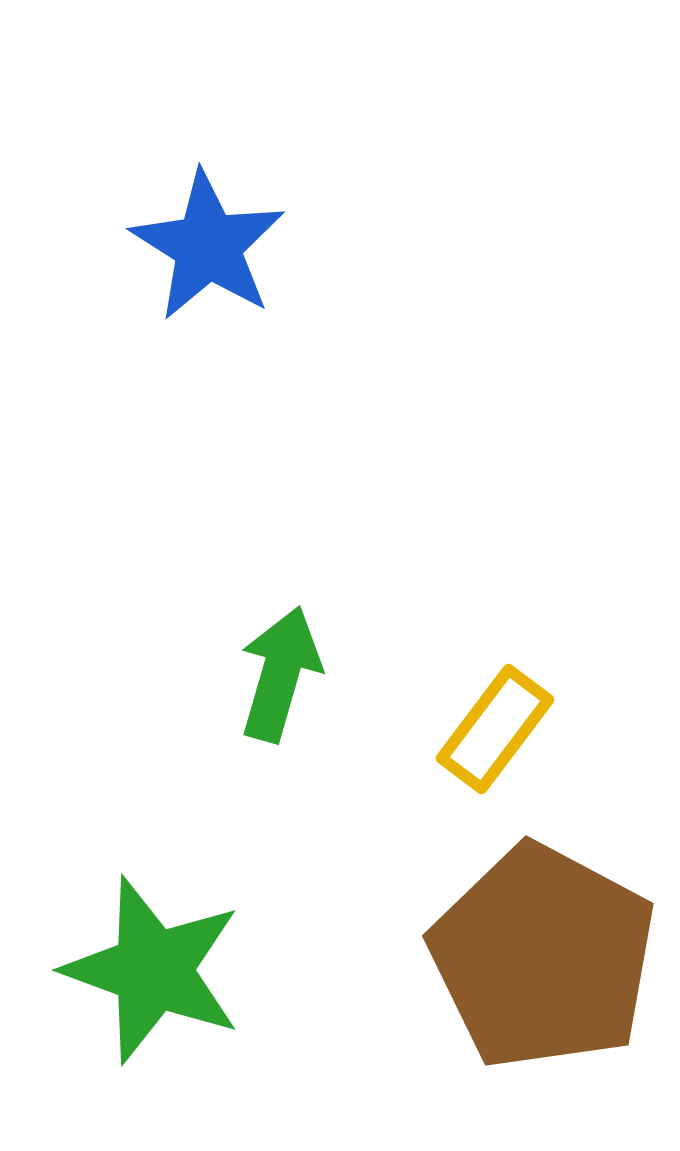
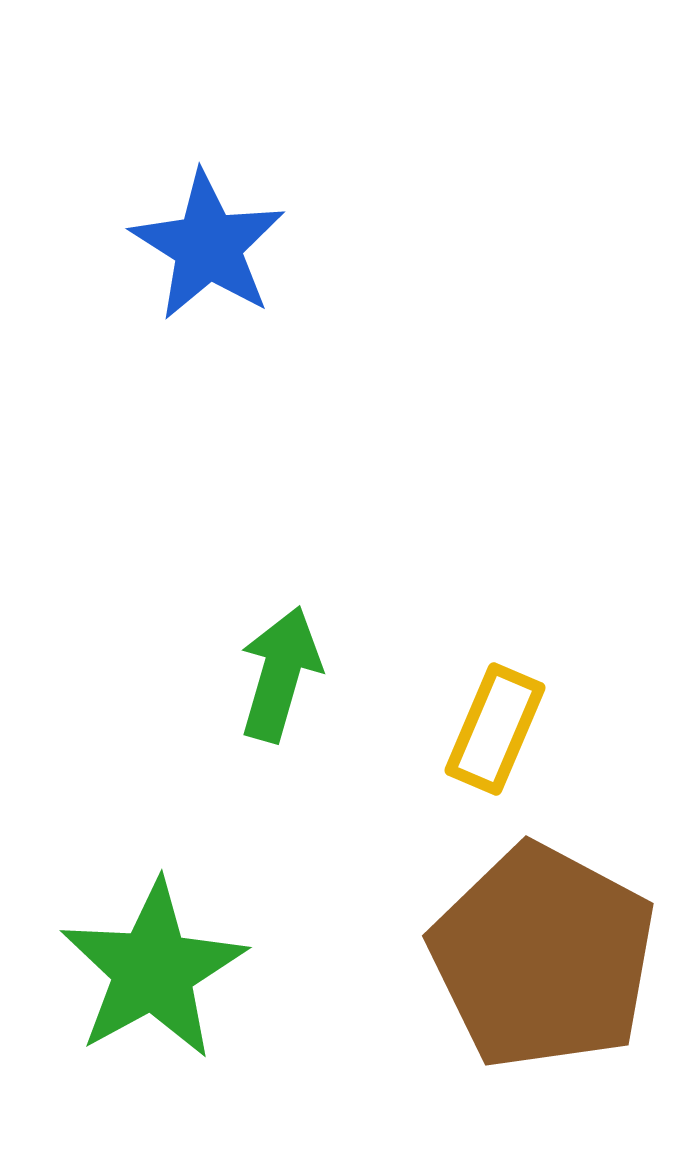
yellow rectangle: rotated 14 degrees counterclockwise
green star: rotated 23 degrees clockwise
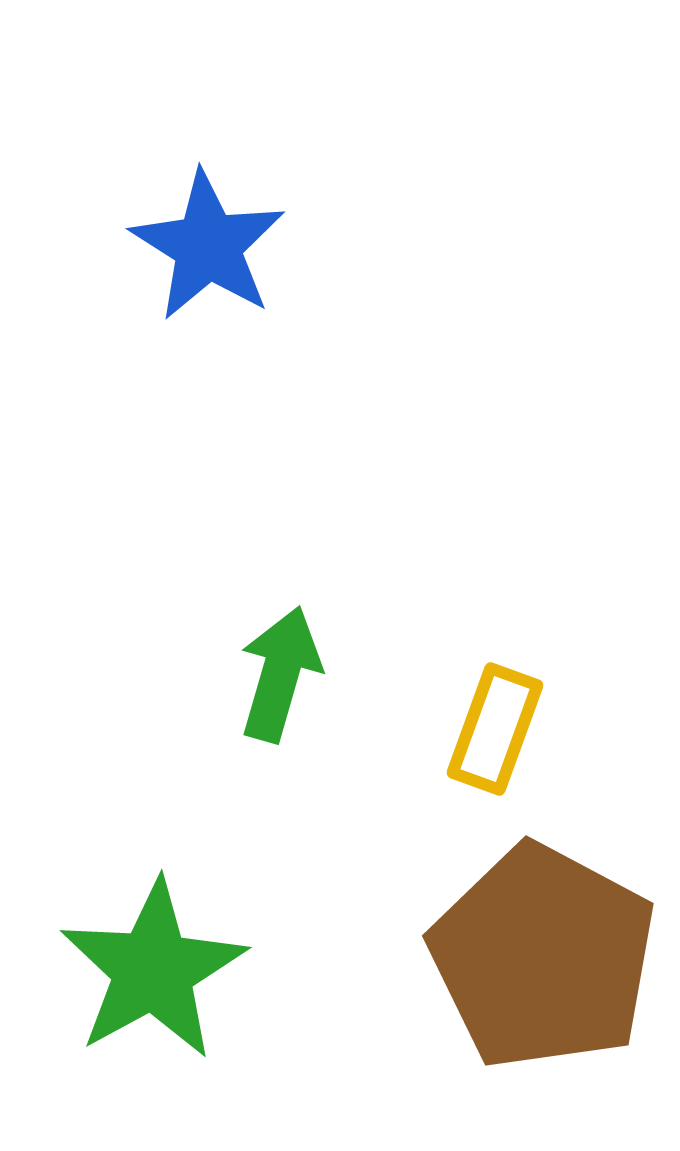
yellow rectangle: rotated 3 degrees counterclockwise
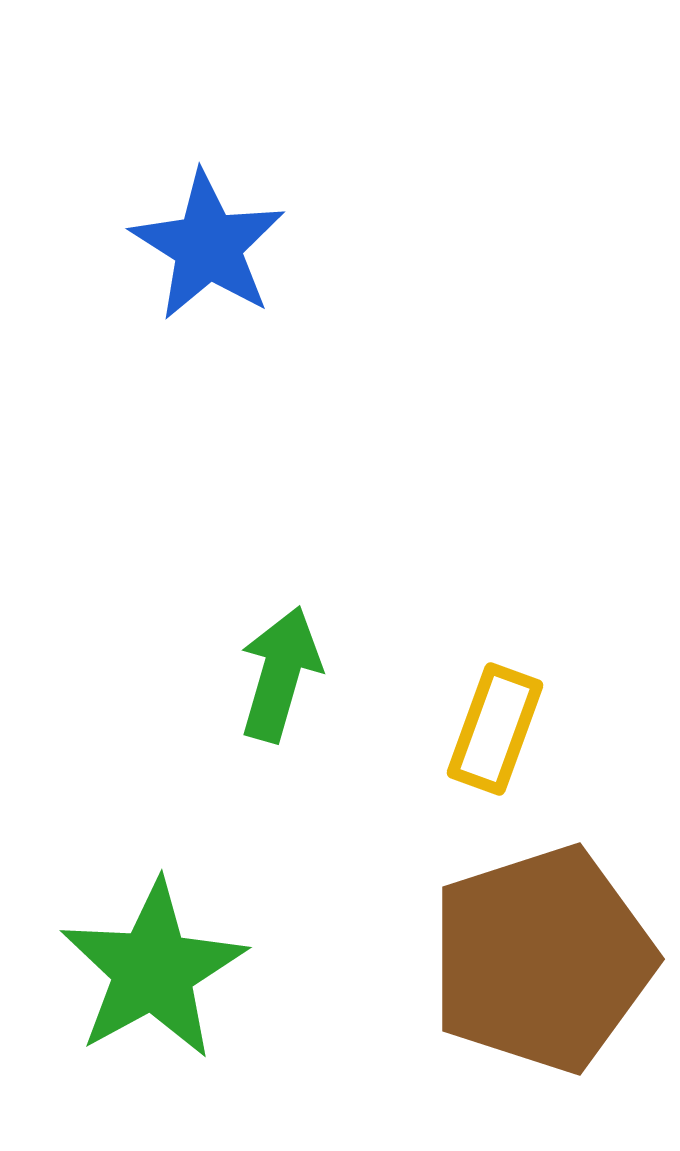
brown pentagon: moved 1 px left, 2 px down; rotated 26 degrees clockwise
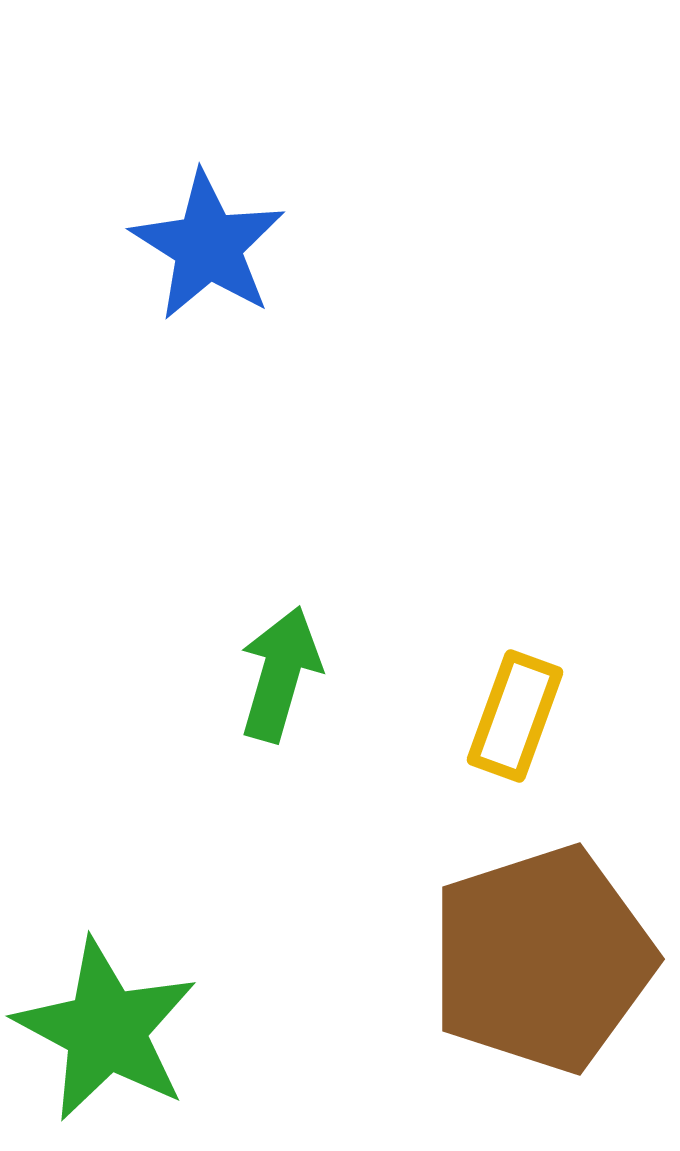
yellow rectangle: moved 20 px right, 13 px up
green star: moved 47 px left, 60 px down; rotated 15 degrees counterclockwise
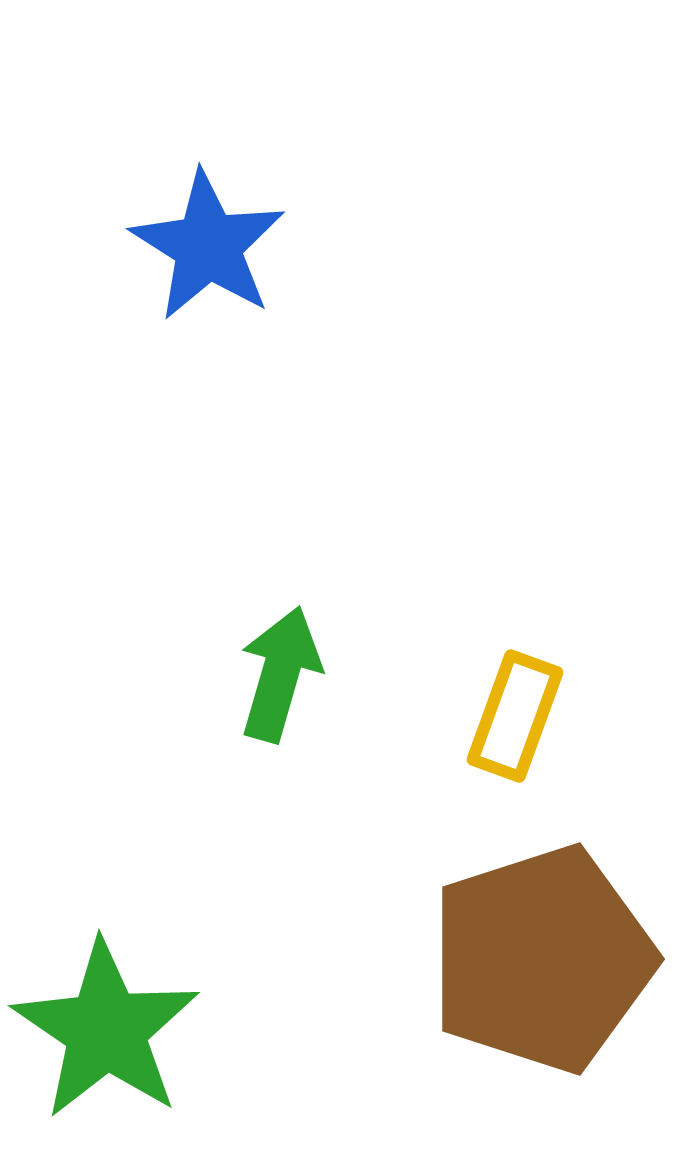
green star: rotated 6 degrees clockwise
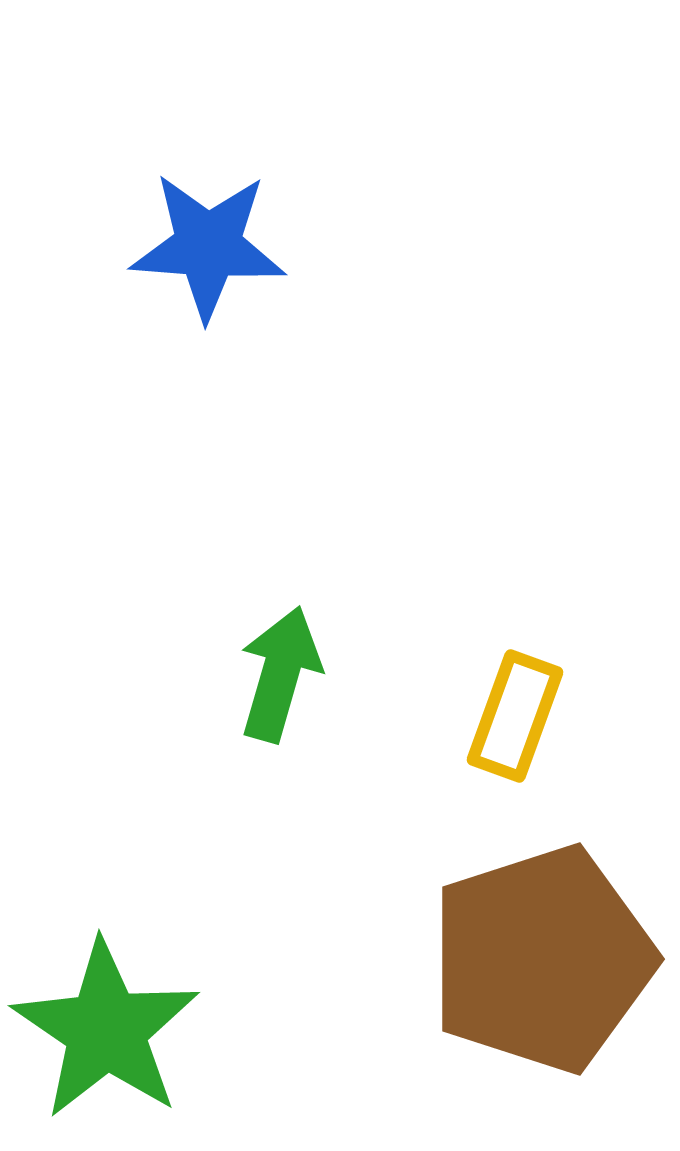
blue star: rotated 28 degrees counterclockwise
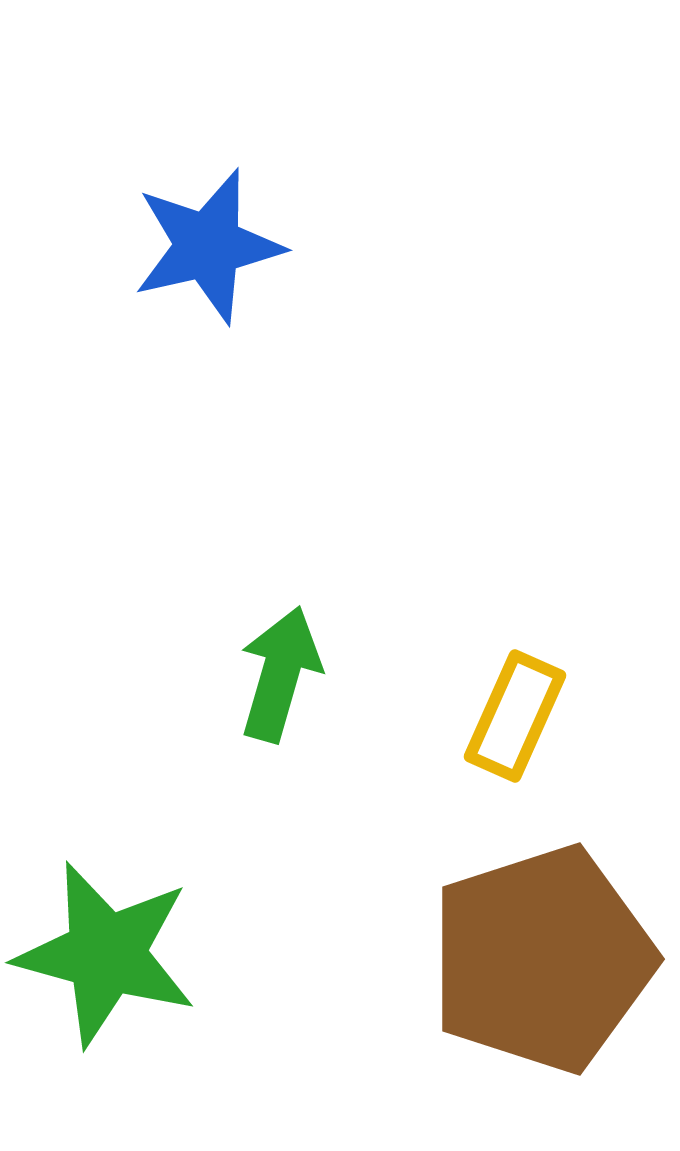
blue star: rotated 17 degrees counterclockwise
yellow rectangle: rotated 4 degrees clockwise
green star: moved 76 px up; rotated 19 degrees counterclockwise
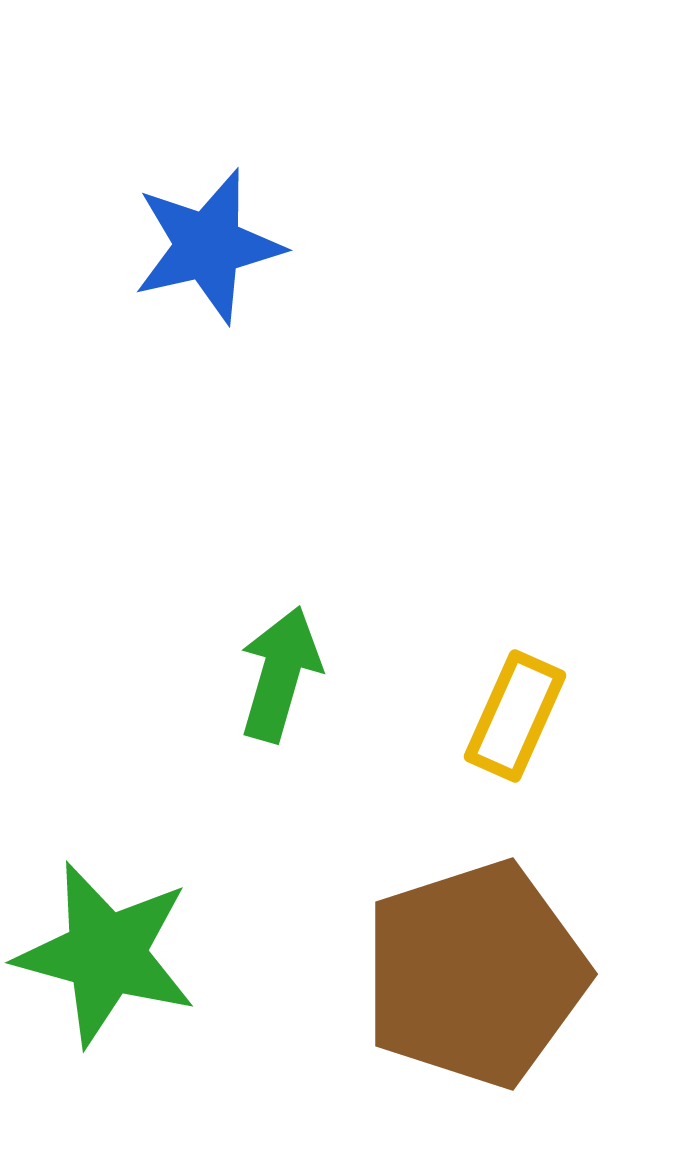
brown pentagon: moved 67 px left, 15 px down
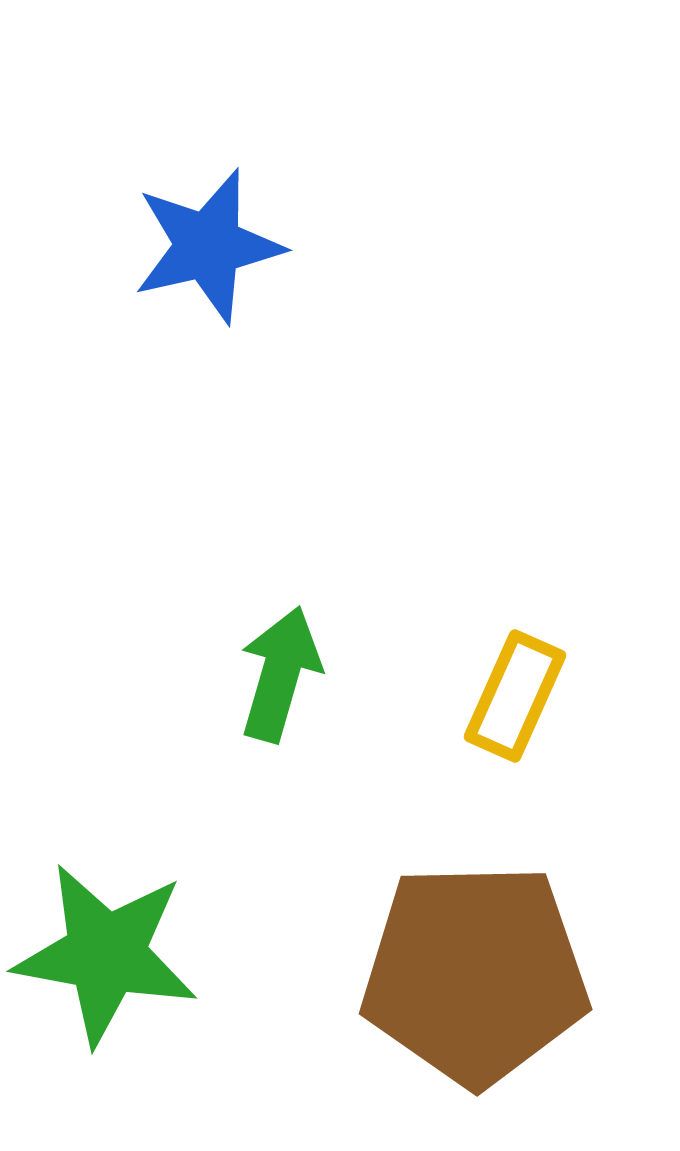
yellow rectangle: moved 20 px up
green star: rotated 5 degrees counterclockwise
brown pentagon: rotated 17 degrees clockwise
